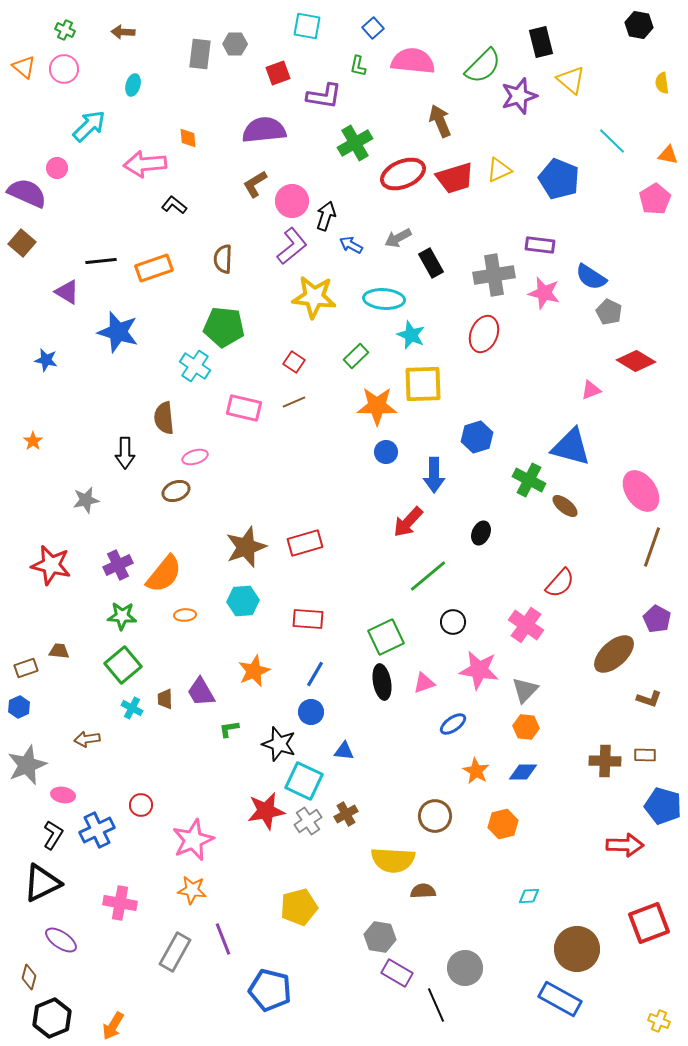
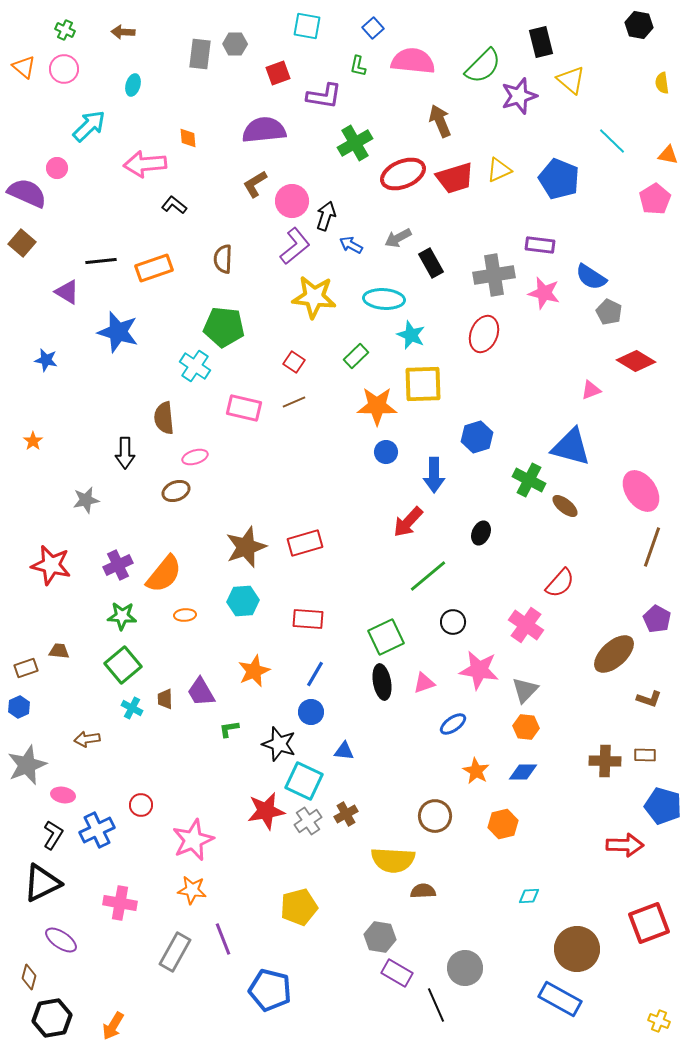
purple L-shape at (292, 246): moved 3 px right
black hexagon at (52, 1018): rotated 12 degrees clockwise
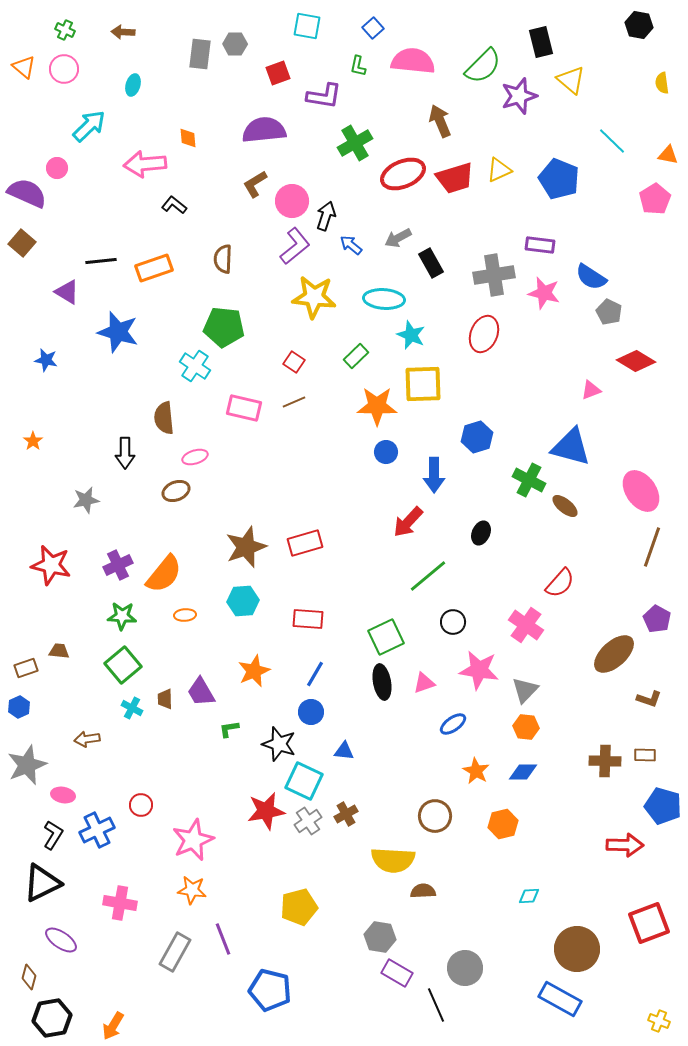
blue arrow at (351, 245): rotated 10 degrees clockwise
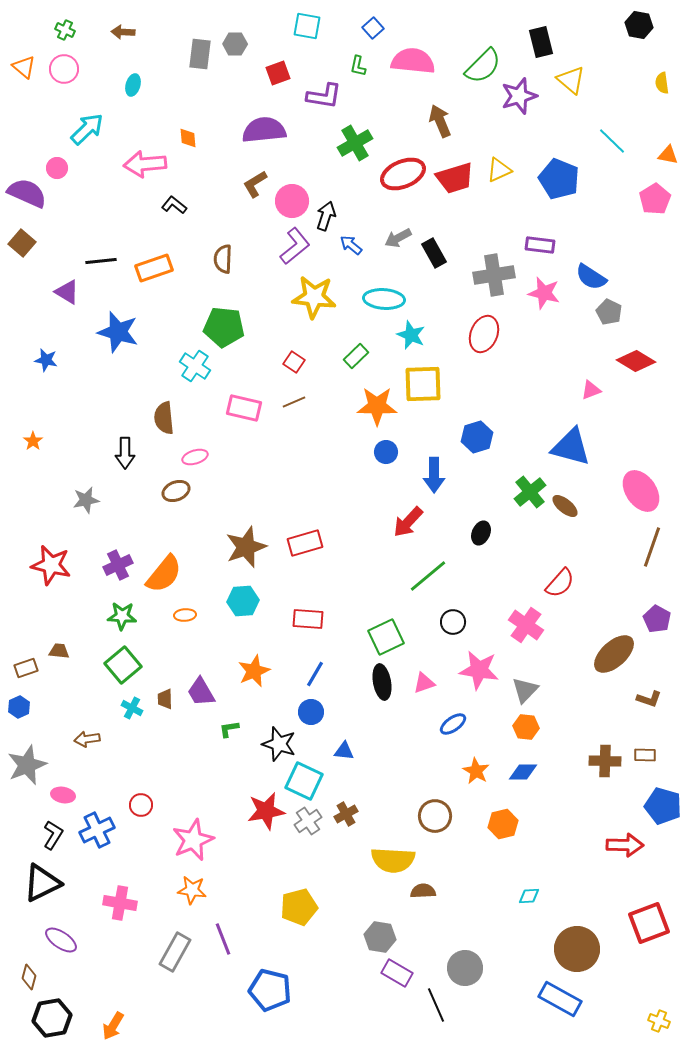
cyan arrow at (89, 126): moved 2 px left, 3 px down
black rectangle at (431, 263): moved 3 px right, 10 px up
green cross at (529, 480): moved 1 px right, 12 px down; rotated 24 degrees clockwise
